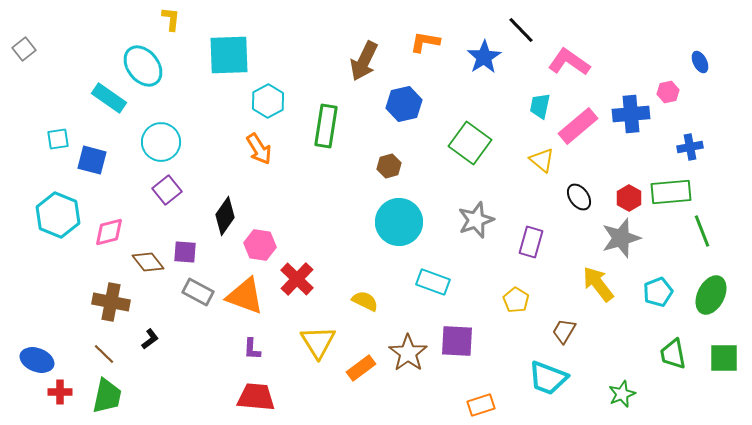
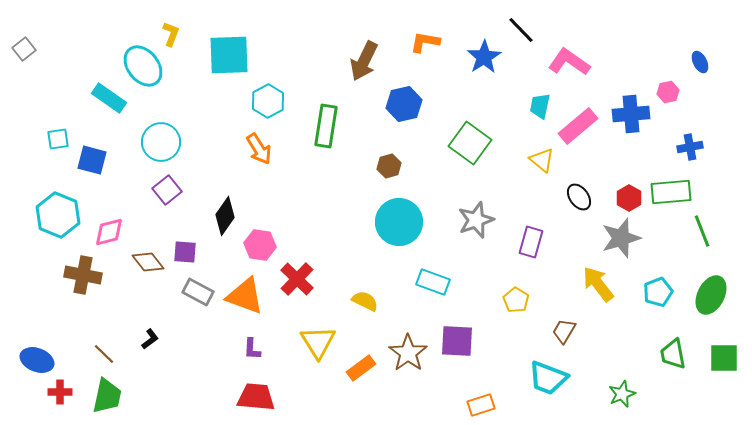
yellow L-shape at (171, 19): moved 15 px down; rotated 15 degrees clockwise
brown cross at (111, 302): moved 28 px left, 27 px up
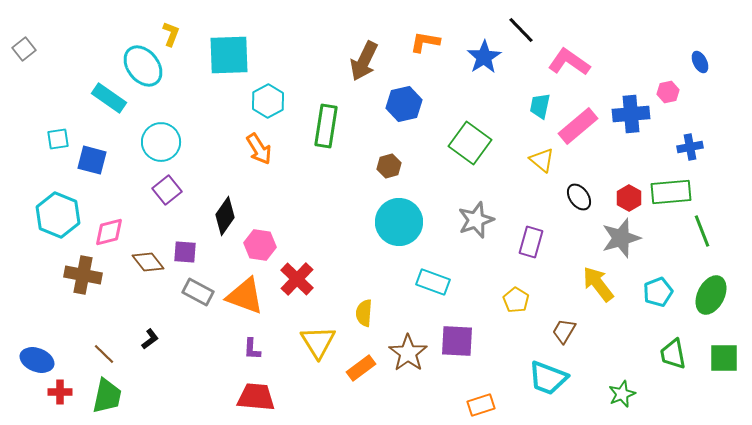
yellow semicircle at (365, 301): moved 1 px left, 12 px down; rotated 112 degrees counterclockwise
